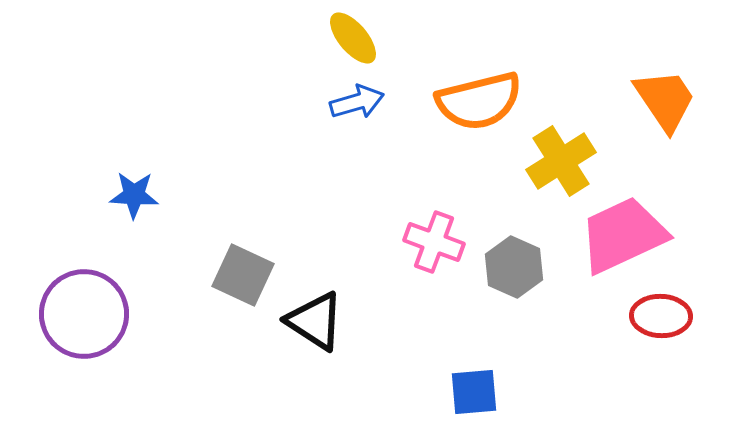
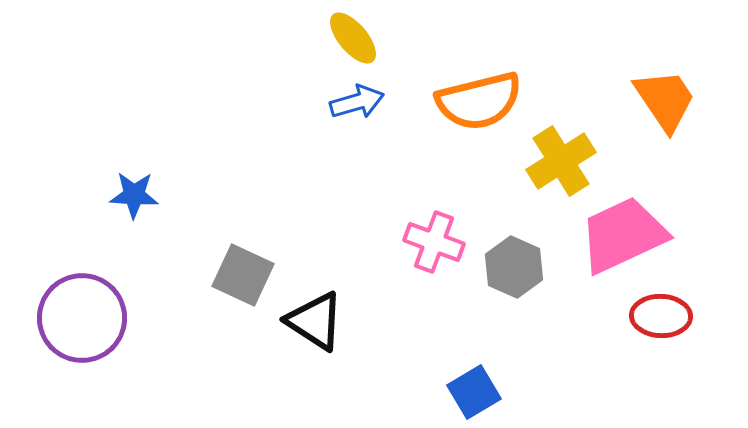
purple circle: moved 2 px left, 4 px down
blue square: rotated 26 degrees counterclockwise
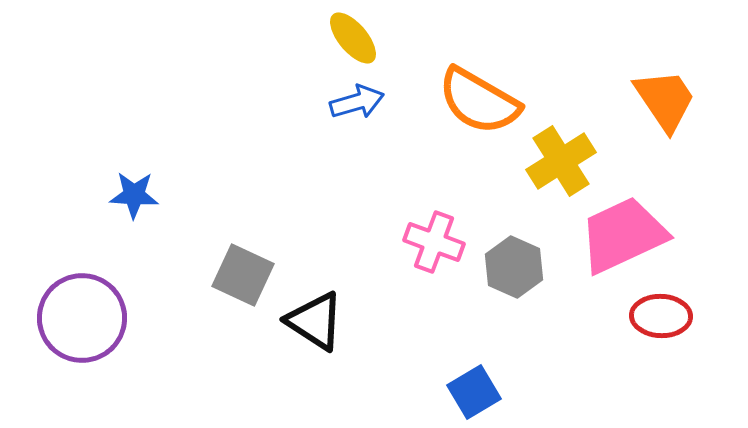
orange semicircle: rotated 44 degrees clockwise
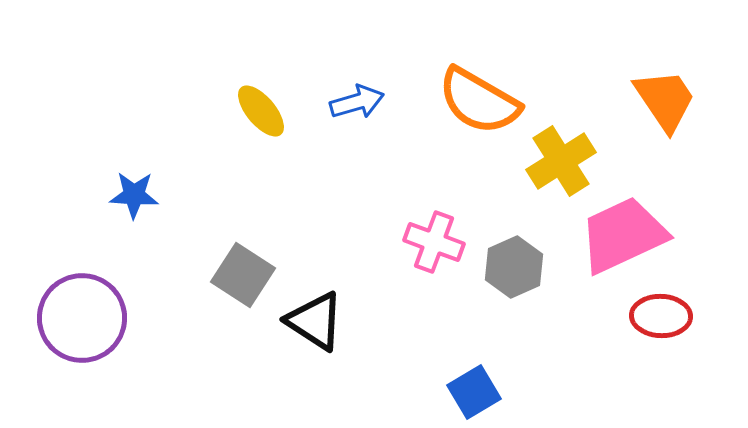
yellow ellipse: moved 92 px left, 73 px down
gray hexagon: rotated 12 degrees clockwise
gray square: rotated 8 degrees clockwise
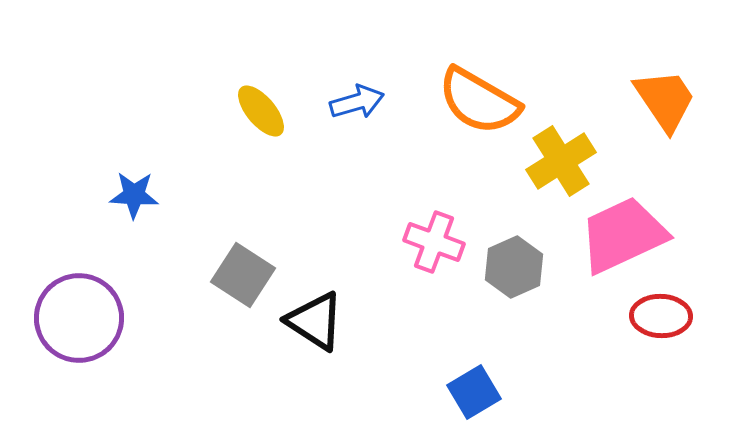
purple circle: moved 3 px left
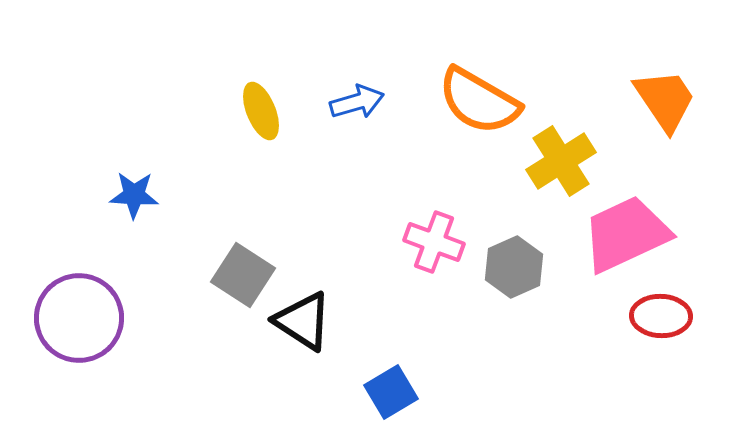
yellow ellipse: rotated 18 degrees clockwise
pink trapezoid: moved 3 px right, 1 px up
black triangle: moved 12 px left
blue square: moved 83 px left
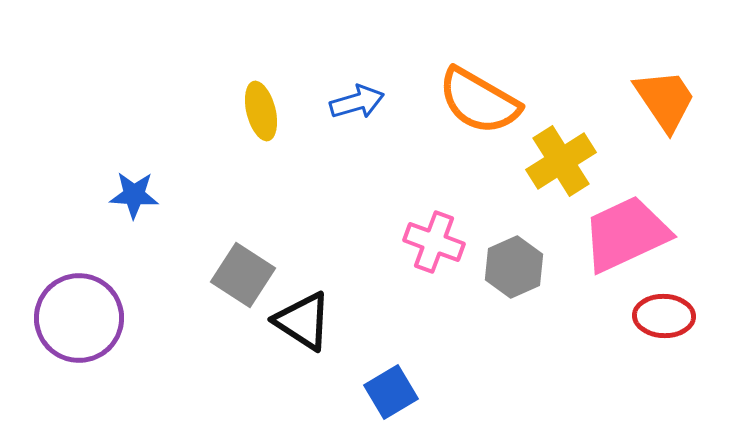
yellow ellipse: rotated 8 degrees clockwise
red ellipse: moved 3 px right
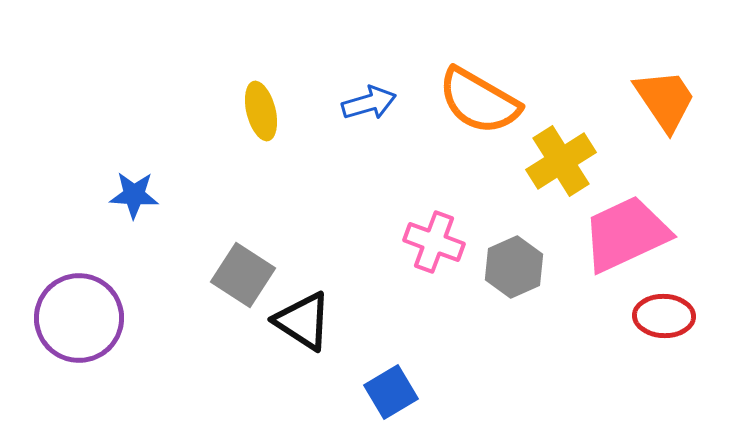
blue arrow: moved 12 px right, 1 px down
